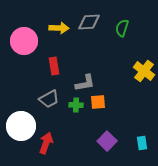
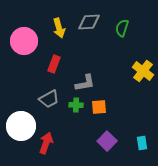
yellow arrow: rotated 72 degrees clockwise
red rectangle: moved 2 px up; rotated 30 degrees clockwise
yellow cross: moved 1 px left
orange square: moved 1 px right, 5 px down
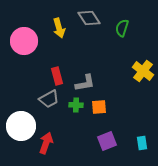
gray diamond: moved 4 px up; rotated 60 degrees clockwise
red rectangle: moved 3 px right, 12 px down; rotated 36 degrees counterclockwise
purple square: rotated 24 degrees clockwise
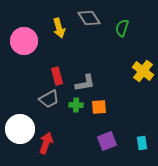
white circle: moved 1 px left, 3 px down
